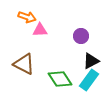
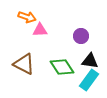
black triangle: moved 1 px left; rotated 36 degrees clockwise
green diamond: moved 2 px right, 12 px up
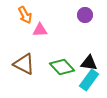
orange arrow: moved 2 px left, 2 px up; rotated 42 degrees clockwise
purple circle: moved 4 px right, 21 px up
black triangle: moved 1 px left, 2 px down
green diamond: rotated 10 degrees counterclockwise
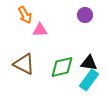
green diamond: rotated 60 degrees counterclockwise
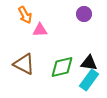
purple circle: moved 1 px left, 1 px up
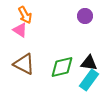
purple circle: moved 1 px right, 2 px down
pink triangle: moved 20 px left; rotated 35 degrees clockwise
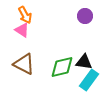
pink triangle: moved 2 px right
black triangle: moved 5 px left, 1 px up
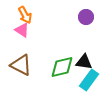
purple circle: moved 1 px right, 1 px down
brown triangle: moved 3 px left, 1 px down
